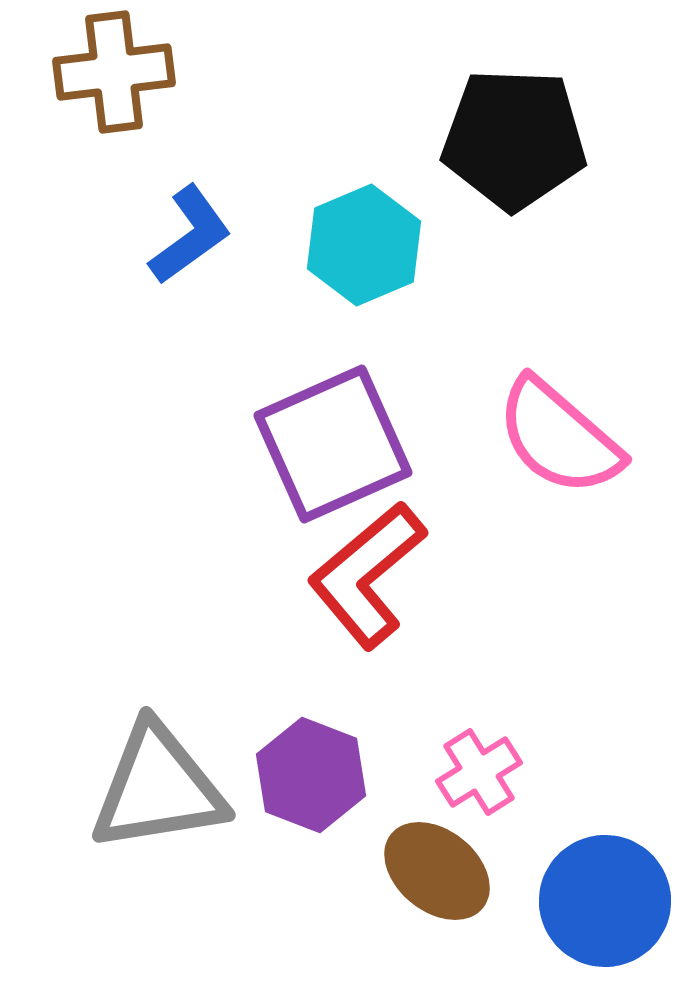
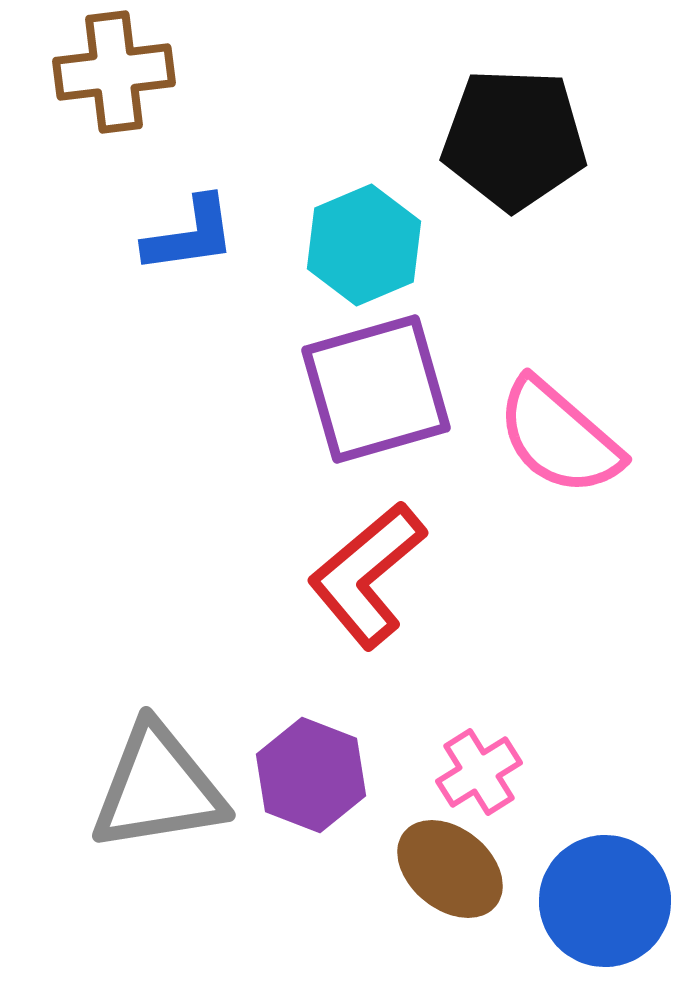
blue L-shape: rotated 28 degrees clockwise
purple square: moved 43 px right, 55 px up; rotated 8 degrees clockwise
brown ellipse: moved 13 px right, 2 px up
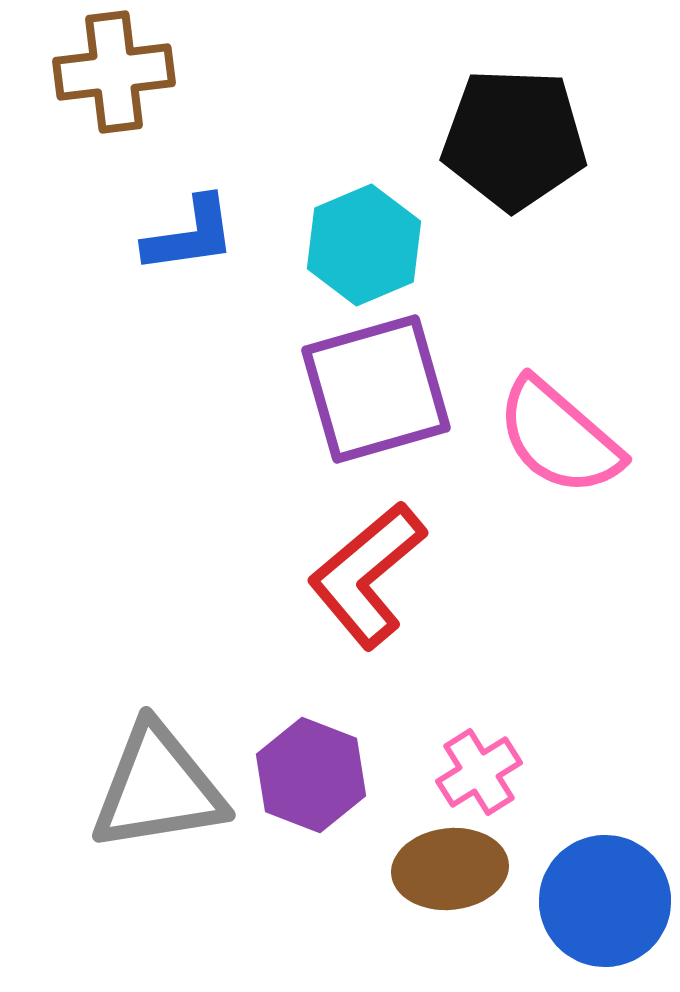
brown ellipse: rotated 45 degrees counterclockwise
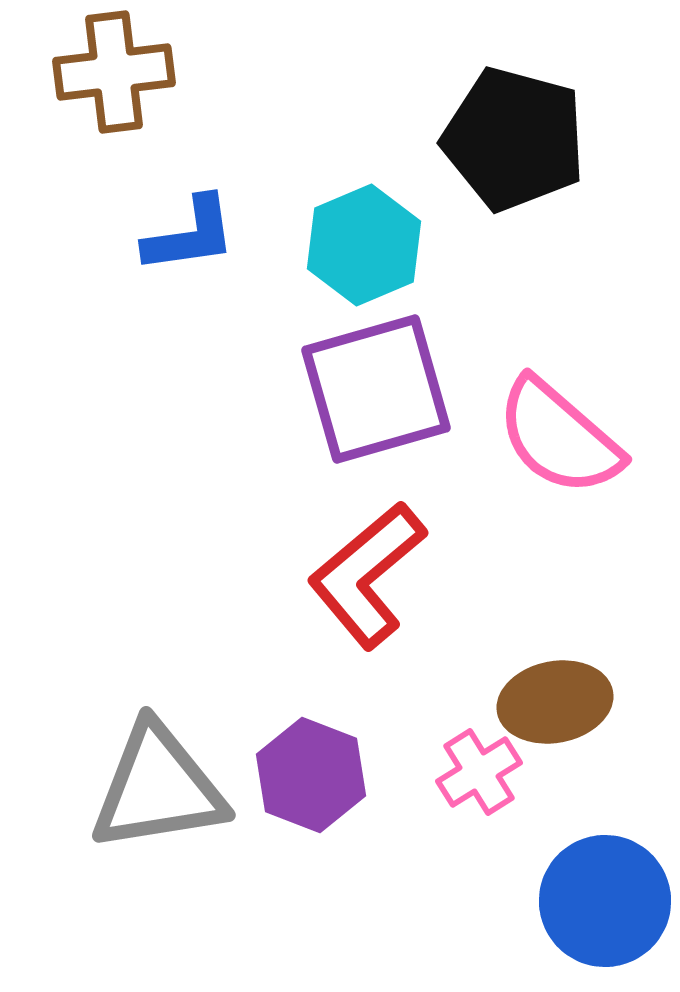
black pentagon: rotated 13 degrees clockwise
brown ellipse: moved 105 px right, 167 px up; rotated 5 degrees counterclockwise
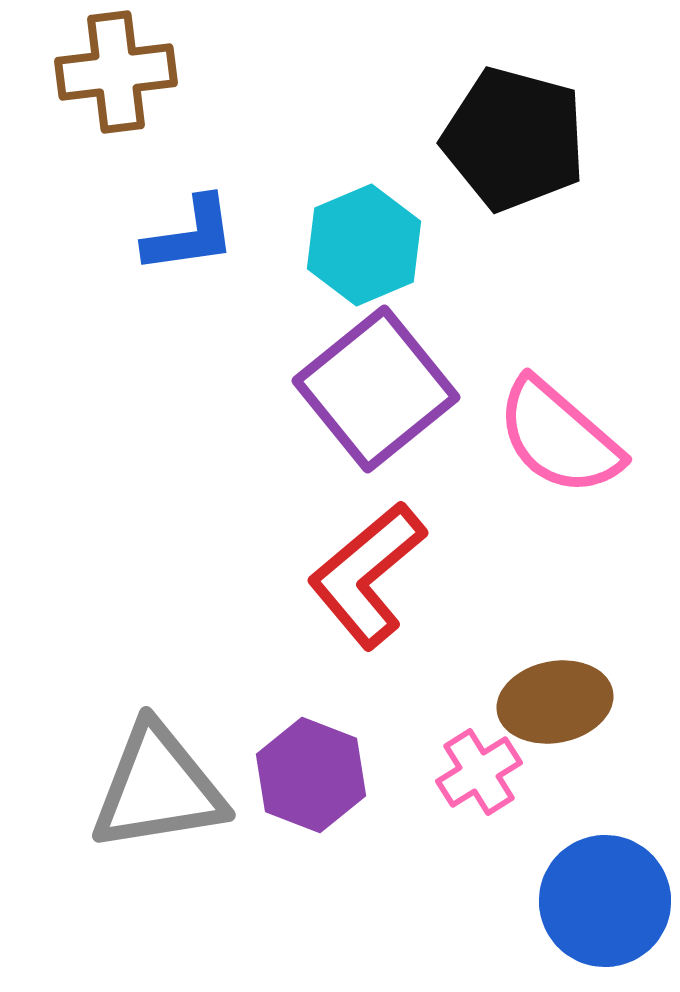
brown cross: moved 2 px right
purple square: rotated 23 degrees counterclockwise
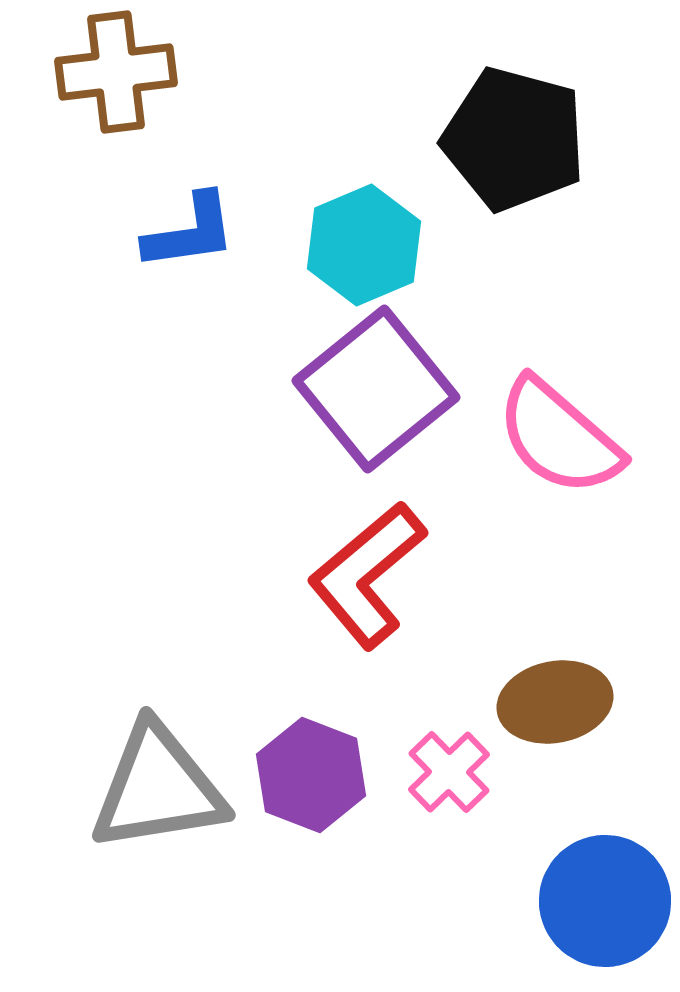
blue L-shape: moved 3 px up
pink cross: moved 30 px left; rotated 12 degrees counterclockwise
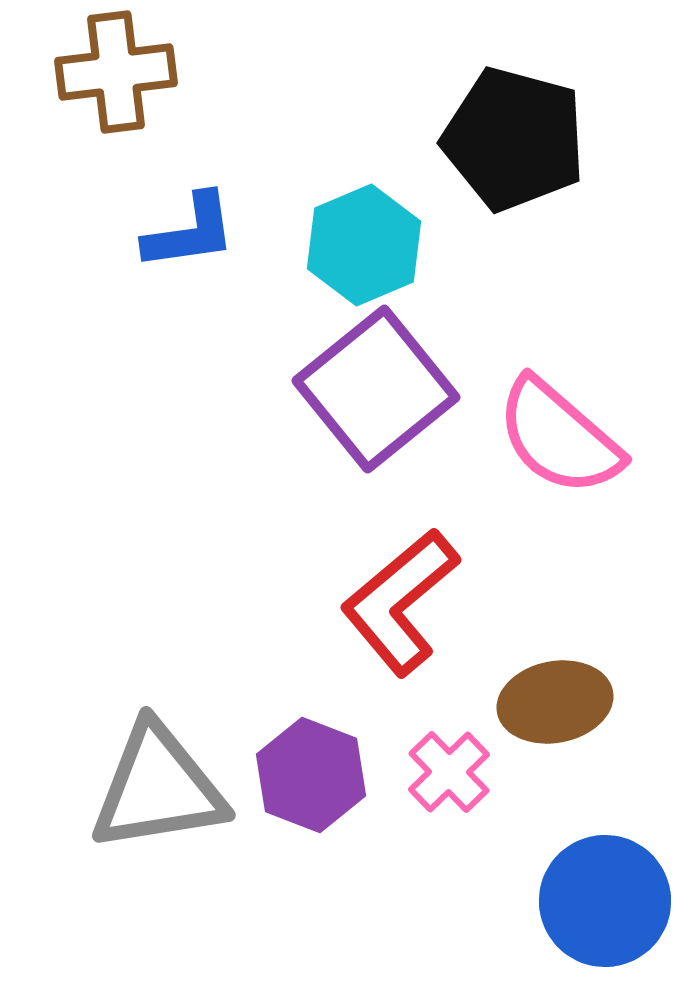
red L-shape: moved 33 px right, 27 px down
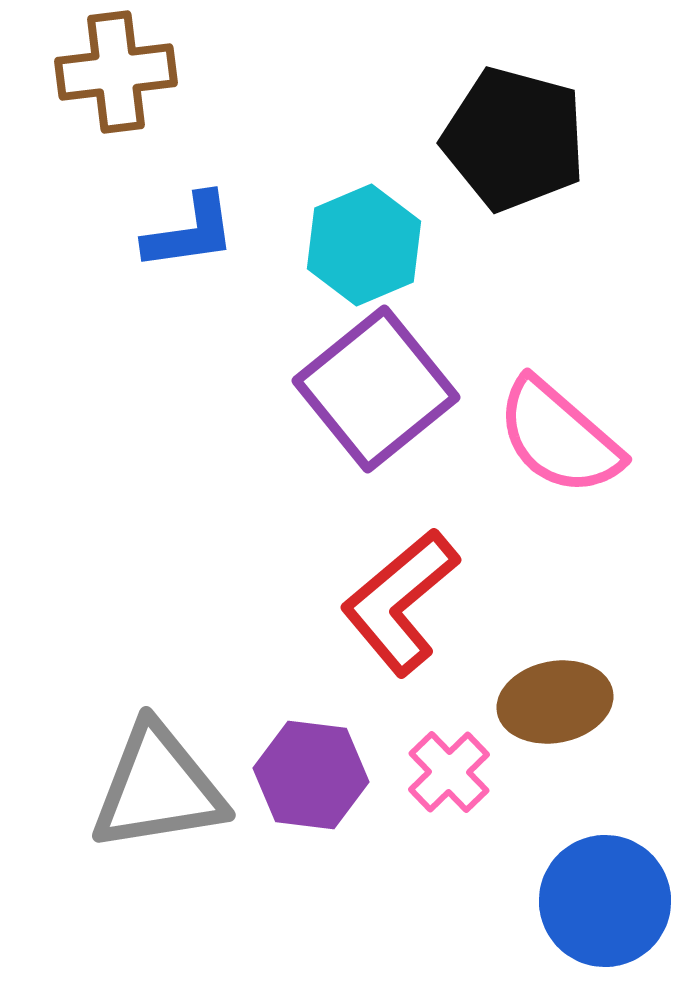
purple hexagon: rotated 14 degrees counterclockwise
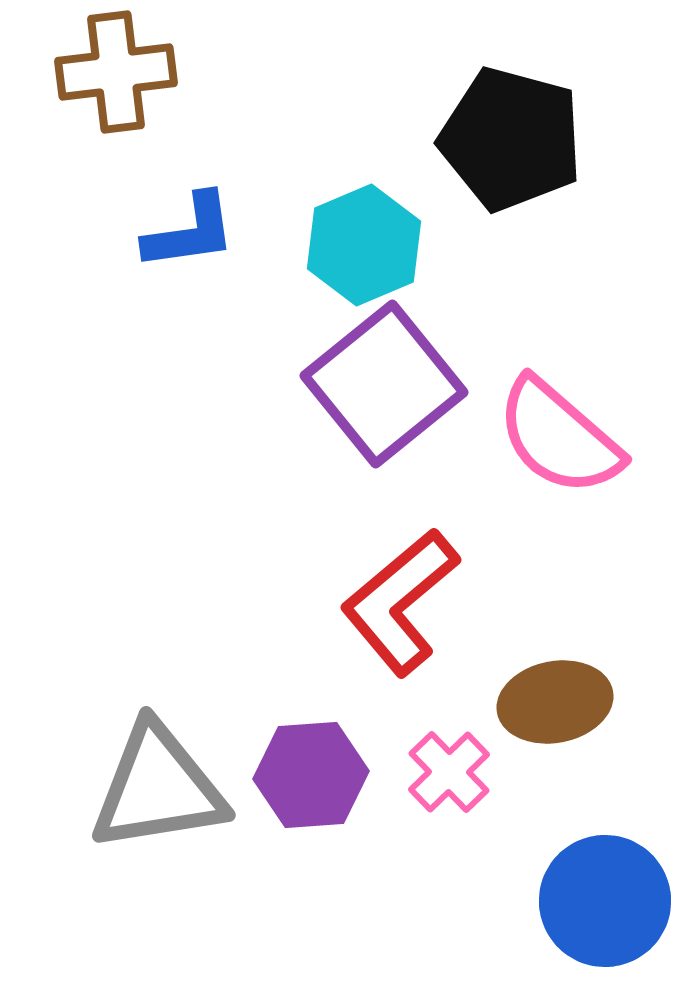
black pentagon: moved 3 px left
purple square: moved 8 px right, 5 px up
purple hexagon: rotated 11 degrees counterclockwise
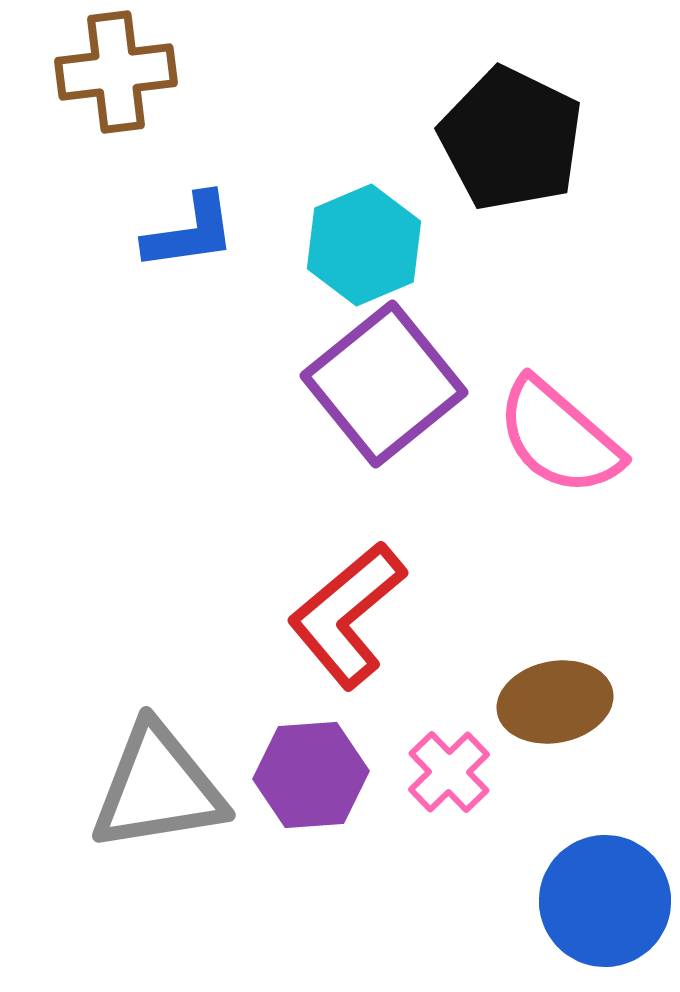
black pentagon: rotated 11 degrees clockwise
red L-shape: moved 53 px left, 13 px down
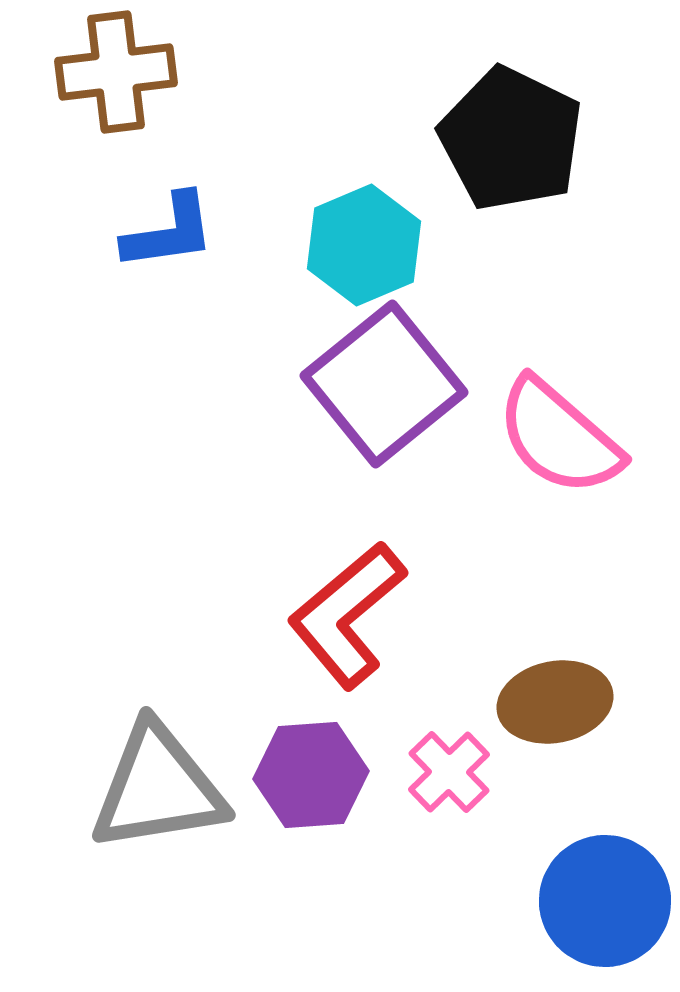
blue L-shape: moved 21 px left
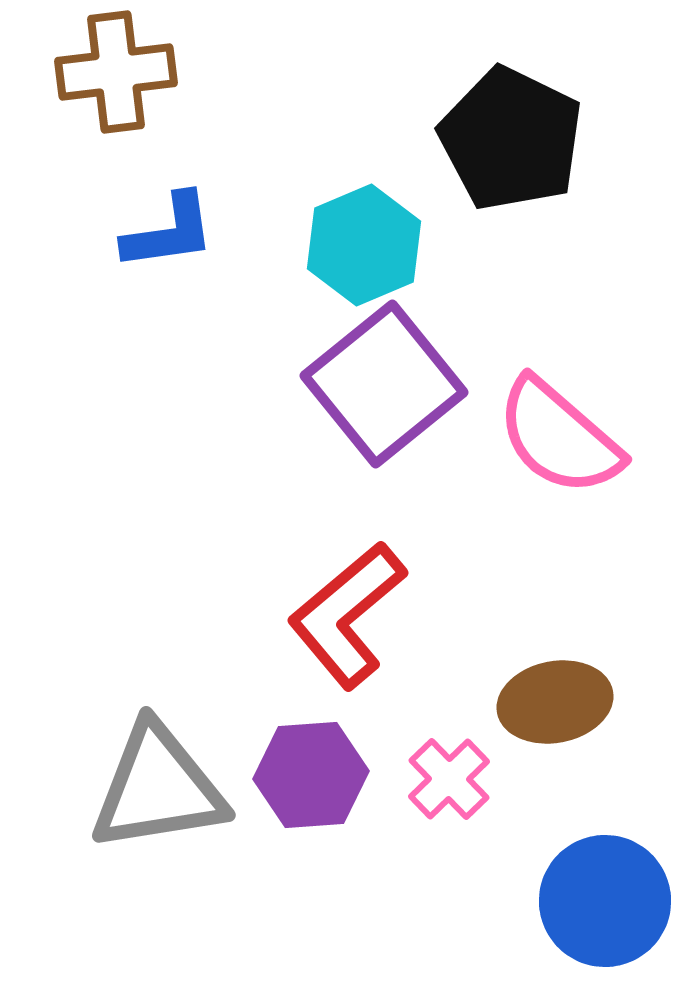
pink cross: moved 7 px down
